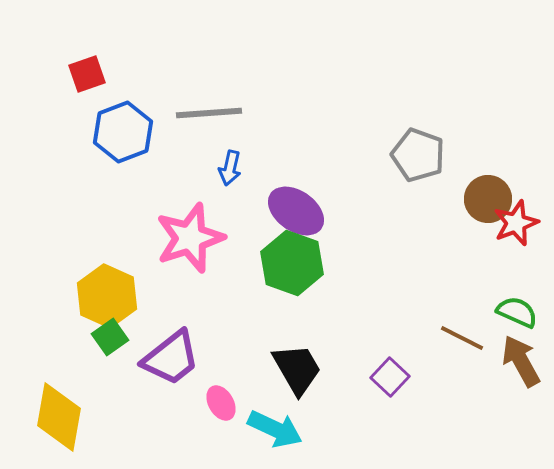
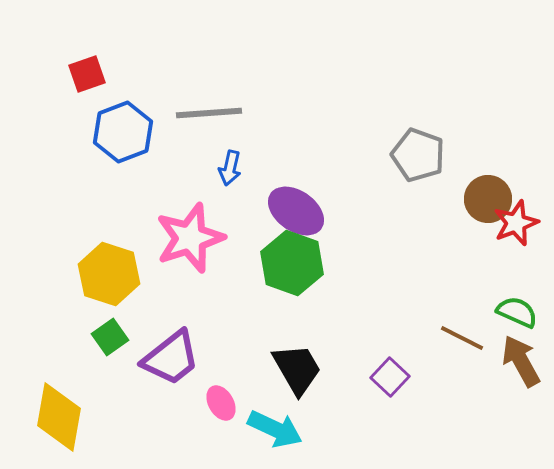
yellow hexagon: moved 2 px right, 22 px up; rotated 6 degrees counterclockwise
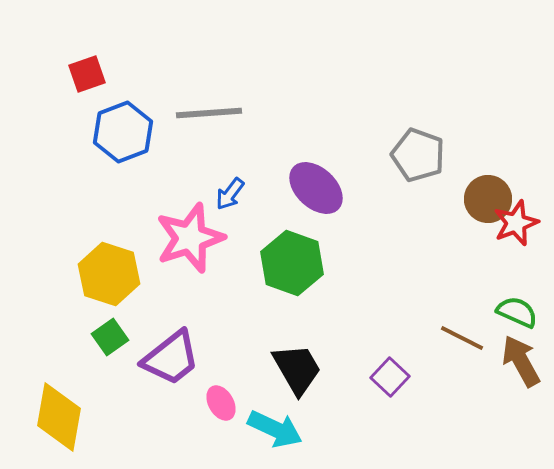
blue arrow: moved 26 px down; rotated 24 degrees clockwise
purple ellipse: moved 20 px right, 23 px up; rotated 8 degrees clockwise
